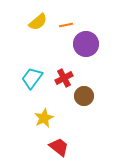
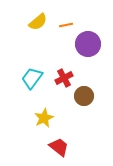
purple circle: moved 2 px right
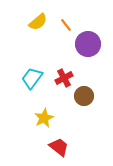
orange line: rotated 64 degrees clockwise
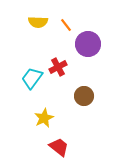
yellow semicircle: rotated 42 degrees clockwise
red cross: moved 6 px left, 11 px up
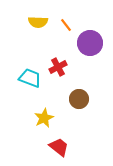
purple circle: moved 2 px right, 1 px up
cyan trapezoid: moved 2 px left; rotated 75 degrees clockwise
brown circle: moved 5 px left, 3 px down
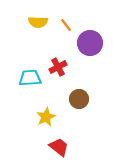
cyan trapezoid: rotated 25 degrees counterclockwise
yellow star: moved 2 px right, 1 px up
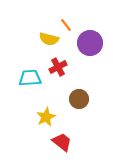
yellow semicircle: moved 11 px right, 17 px down; rotated 12 degrees clockwise
red trapezoid: moved 3 px right, 5 px up
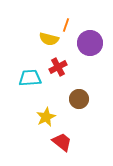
orange line: rotated 56 degrees clockwise
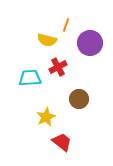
yellow semicircle: moved 2 px left, 1 px down
